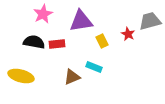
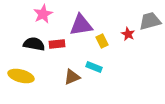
purple triangle: moved 4 px down
black semicircle: moved 2 px down
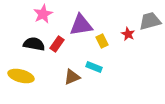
red rectangle: rotated 49 degrees counterclockwise
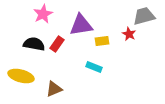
gray trapezoid: moved 6 px left, 5 px up
red star: moved 1 px right
yellow rectangle: rotated 72 degrees counterclockwise
brown triangle: moved 18 px left, 12 px down
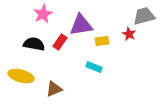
red rectangle: moved 3 px right, 2 px up
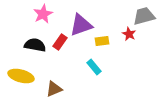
purple triangle: rotated 10 degrees counterclockwise
black semicircle: moved 1 px right, 1 px down
cyan rectangle: rotated 28 degrees clockwise
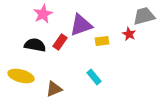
cyan rectangle: moved 10 px down
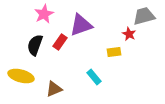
pink star: moved 1 px right
yellow rectangle: moved 12 px right, 11 px down
black semicircle: rotated 80 degrees counterclockwise
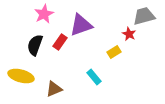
yellow rectangle: rotated 24 degrees counterclockwise
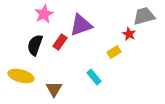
brown triangle: rotated 36 degrees counterclockwise
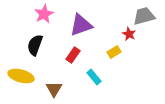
red rectangle: moved 13 px right, 13 px down
